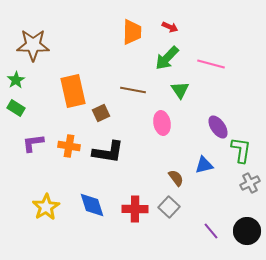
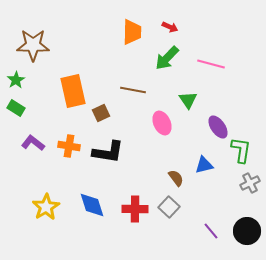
green triangle: moved 8 px right, 10 px down
pink ellipse: rotated 15 degrees counterclockwise
purple L-shape: rotated 45 degrees clockwise
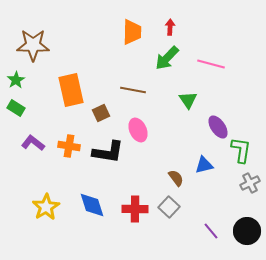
red arrow: rotated 112 degrees counterclockwise
orange rectangle: moved 2 px left, 1 px up
pink ellipse: moved 24 px left, 7 px down
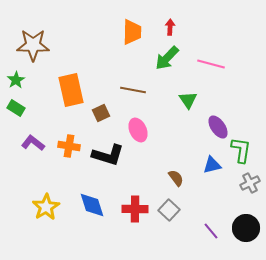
black L-shape: moved 3 px down; rotated 8 degrees clockwise
blue triangle: moved 8 px right
gray square: moved 3 px down
black circle: moved 1 px left, 3 px up
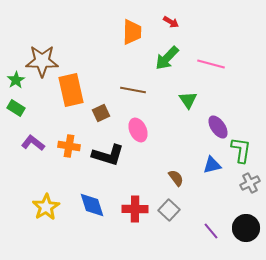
red arrow: moved 1 px right, 5 px up; rotated 119 degrees clockwise
brown star: moved 9 px right, 16 px down
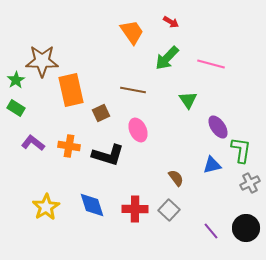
orange trapezoid: rotated 36 degrees counterclockwise
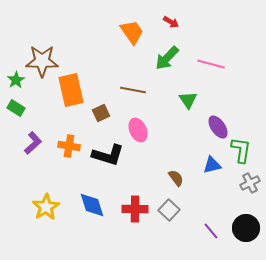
purple L-shape: rotated 100 degrees clockwise
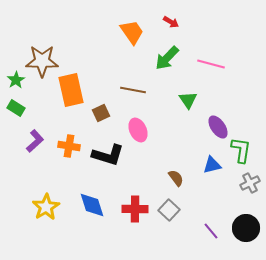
purple L-shape: moved 2 px right, 2 px up
